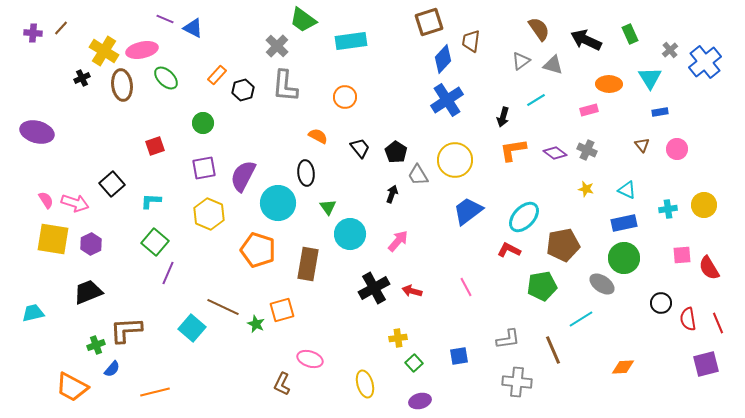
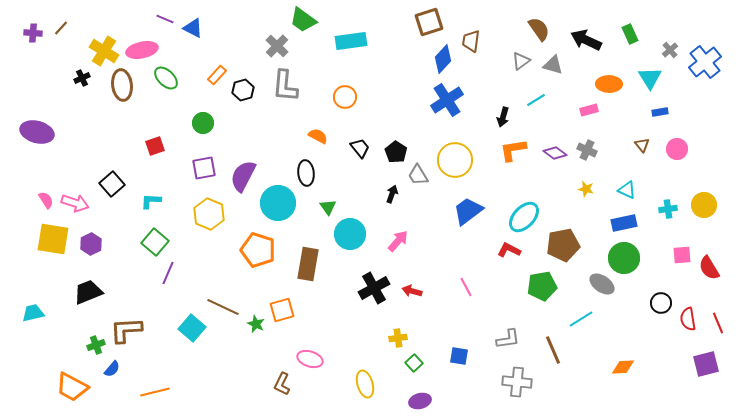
blue square at (459, 356): rotated 18 degrees clockwise
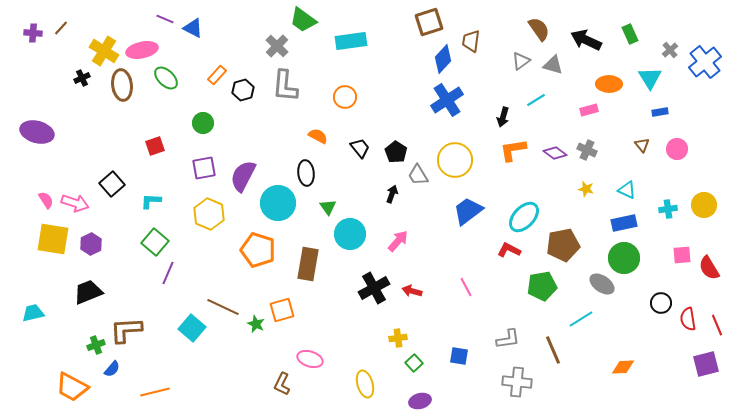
red line at (718, 323): moved 1 px left, 2 px down
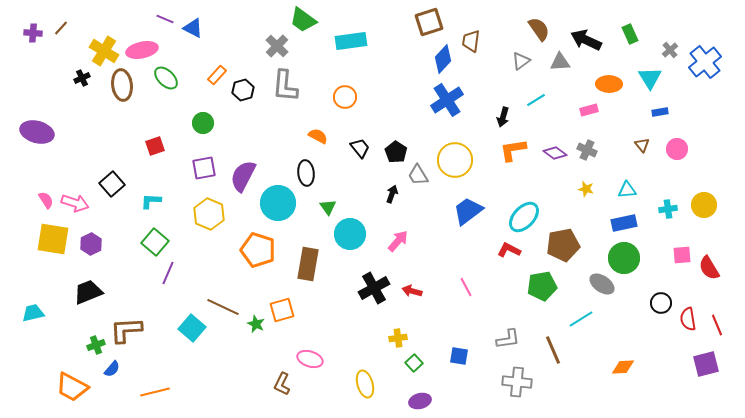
gray triangle at (553, 65): moved 7 px right, 3 px up; rotated 20 degrees counterclockwise
cyan triangle at (627, 190): rotated 30 degrees counterclockwise
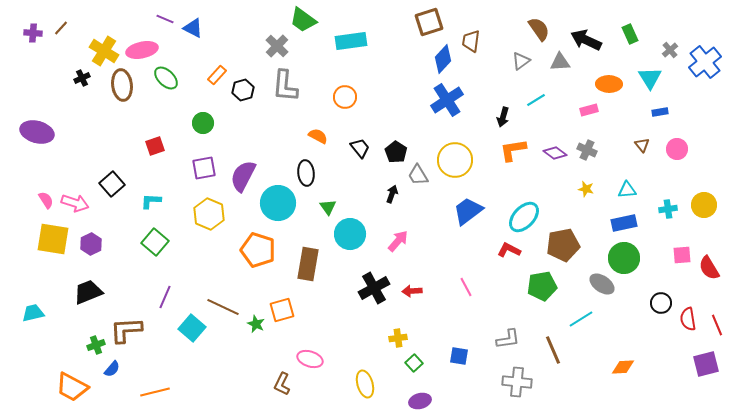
purple line at (168, 273): moved 3 px left, 24 px down
red arrow at (412, 291): rotated 18 degrees counterclockwise
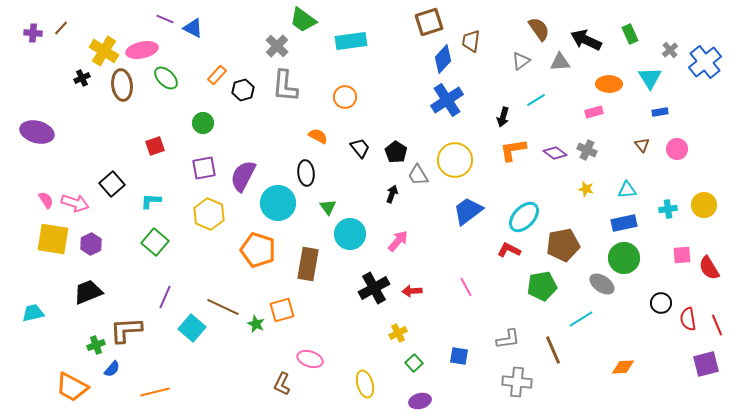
pink rectangle at (589, 110): moved 5 px right, 2 px down
yellow cross at (398, 338): moved 5 px up; rotated 18 degrees counterclockwise
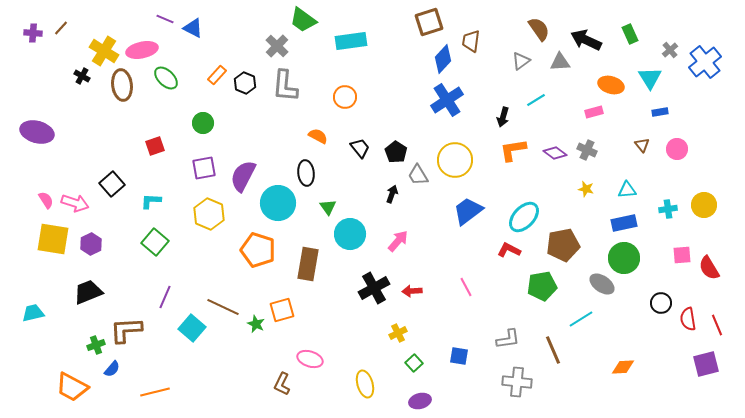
black cross at (82, 78): moved 2 px up; rotated 35 degrees counterclockwise
orange ellipse at (609, 84): moved 2 px right, 1 px down; rotated 15 degrees clockwise
black hexagon at (243, 90): moved 2 px right, 7 px up; rotated 20 degrees counterclockwise
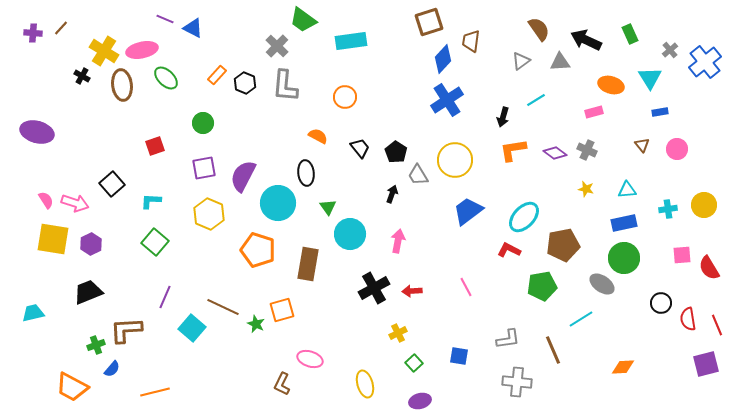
pink arrow at (398, 241): rotated 30 degrees counterclockwise
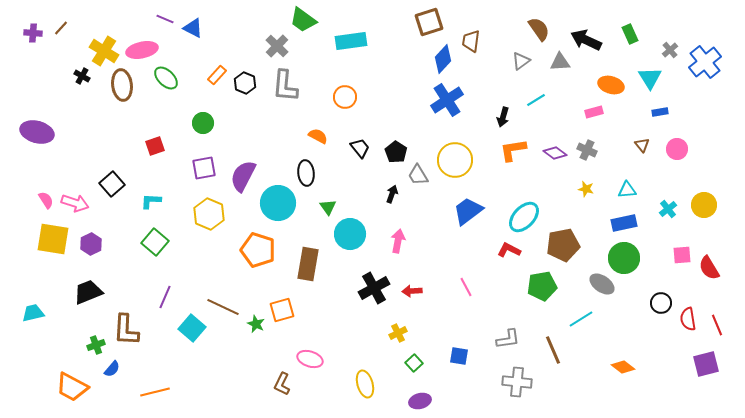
cyan cross at (668, 209): rotated 30 degrees counterclockwise
brown L-shape at (126, 330): rotated 84 degrees counterclockwise
orange diamond at (623, 367): rotated 40 degrees clockwise
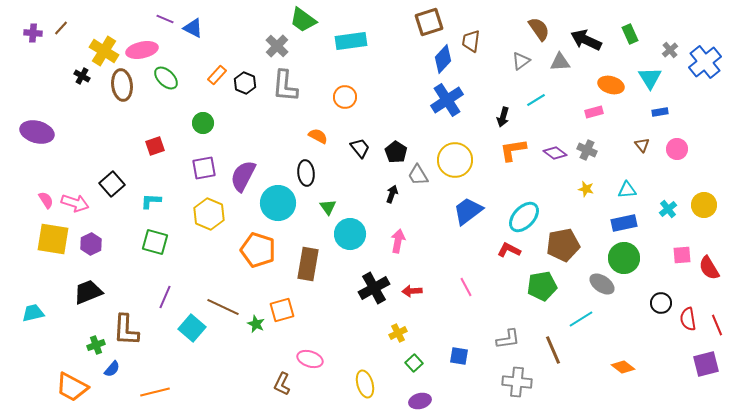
green square at (155, 242): rotated 24 degrees counterclockwise
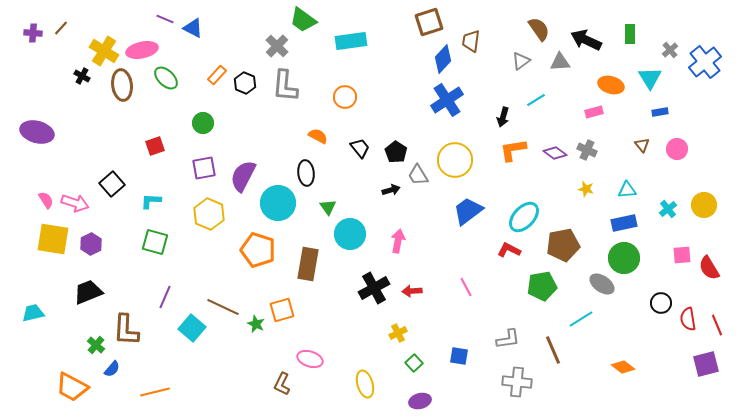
green rectangle at (630, 34): rotated 24 degrees clockwise
black arrow at (392, 194): moved 1 px left, 4 px up; rotated 54 degrees clockwise
green cross at (96, 345): rotated 30 degrees counterclockwise
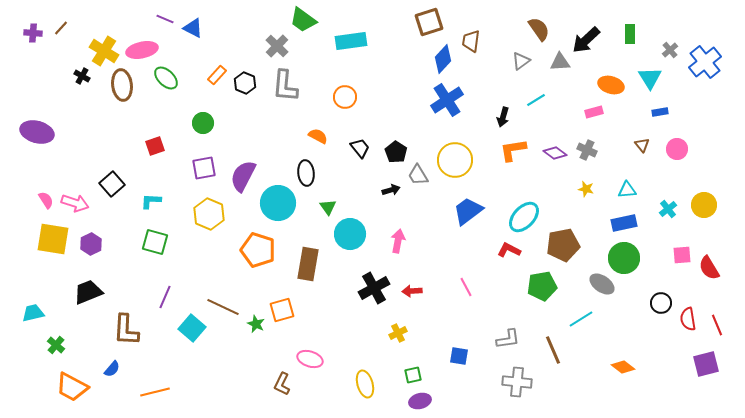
black arrow at (586, 40): rotated 68 degrees counterclockwise
green cross at (96, 345): moved 40 px left
green square at (414, 363): moved 1 px left, 12 px down; rotated 30 degrees clockwise
